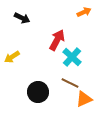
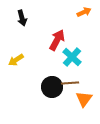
black arrow: rotated 49 degrees clockwise
yellow arrow: moved 4 px right, 3 px down
brown line: rotated 30 degrees counterclockwise
black circle: moved 14 px right, 5 px up
orange triangle: rotated 30 degrees counterclockwise
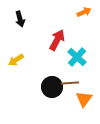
black arrow: moved 2 px left, 1 px down
cyan cross: moved 5 px right
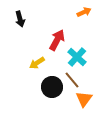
yellow arrow: moved 21 px right, 3 px down
brown line: moved 2 px right, 3 px up; rotated 54 degrees clockwise
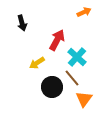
black arrow: moved 2 px right, 4 px down
brown line: moved 2 px up
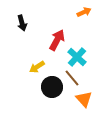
yellow arrow: moved 4 px down
orange triangle: rotated 18 degrees counterclockwise
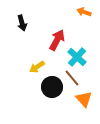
orange arrow: rotated 136 degrees counterclockwise
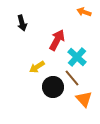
black circle: moved 1 px right
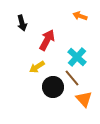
orange arrow: moved 4 px left, 4 px down
red arrow: moved 10 px left
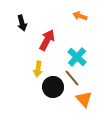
yellow arrow: moved 1 px right, 2 px down; rotated 49 degrees counterclockwise
